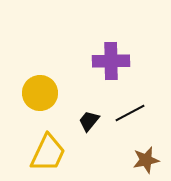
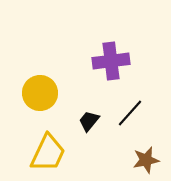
purple cross: rotated 6 degrees counterclockwise
black line: rotated 20 degrees counterclockwise
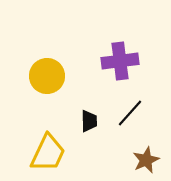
purple cross: moved 9 px right
yellow circle: moved 7 px right, 17 px up
black trapezoid: rotated 140 degrees clockwise
brown star: rotated 12 degrees counterclockwise
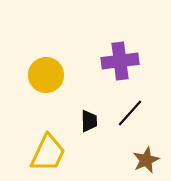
yellow circle: moved 1 px left, 1 px up
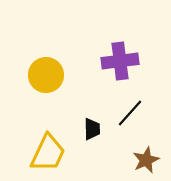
black trapezoid: moved 3 px right, 8 px down
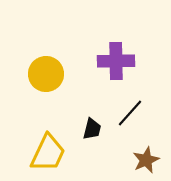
purple cross: moved 4 px left; rotated 6 degrees clockwise
yellow circle: moved 1 px up
black trapezoid: rotated 15 degrees clockwise
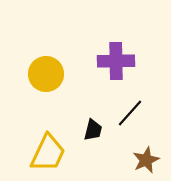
black trapezoid: moved 1 px right, 1 px down
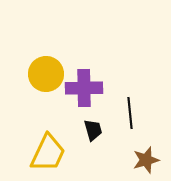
purple cross: moved 32 px left, 27 px down
black line: rotated 48 degrees counterclockwise
black trapezoid: rotated 30 degrees counterclockwise
brown star: rotated 8 degrees clockwise
